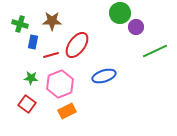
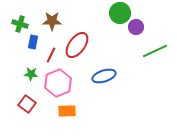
red line: rotated 49 degrees counterclockwise
green star: moved 4 px up
pink hexagon: moved 2 px left, 1 px up
orange rectangle: rotated 24 degrees clockwise
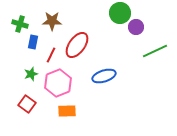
green star: rotated 24 degrees counterclockwise
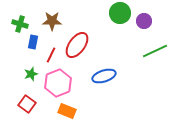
purple circle: moved 8 px right, 6 px up
orange rectangle: rotated 24 degrees clockwise
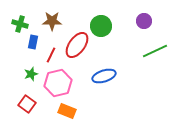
green circle: moved 19 px left, 13 px down
pink hexagon: rotated 8 degrees clockwise
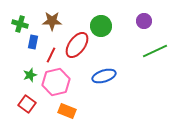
green star: moved 1 px left, 1 px down
pink hexagon: moved 2 px left, 1 px up
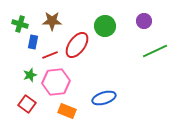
green circle: moved 4 px right
red line: moved 1 px left; rotated 42 degrees clockwise
blue ellipse: moved 22 px down
pink hexagon: rotated 8 degrees clockwise
